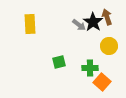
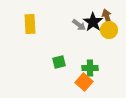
yellow circle: moved 16 px up
orange square: moved 18 px left
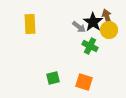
gray arrow: moved 2 px down
green square: moved 6 px left, 16 px down
green cross: moved 22 px up; rotated 28 degrees clockwise
orange square: rotated 24 degrees counterclockwise
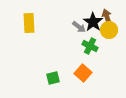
yellow rectangle: moved 1 px left, 1 px up
orange square: moved 1 px left, 9 px up; rotated 24 degrees clockwise
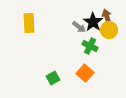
orange square: moved 2 px right
green square: rotated 16 degrees counterclockwise
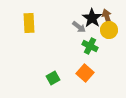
black star: moved 1 px left, 4 px up
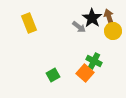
brown arrow: moved 2 px right
yellow rectangle: rotated 18 degrees counterclockwise
yellow circle: moved 4 px right, 1 px down
green cross: moved 4 px right, 15 px down
green square: moved 3 px up
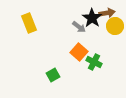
brown arrow: moved 2 px left, 4 px up; rotated 98 degrees clockwise
yellow circle: moved 2 px right, 5 px up
green cross: moved 1 px down
orange square: moved 6 px left, 21 px up
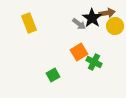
gray arrow: moved 3 px up
orange square: rotated 18 degrees clockwise
